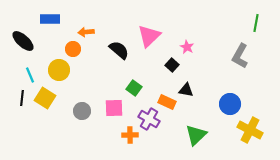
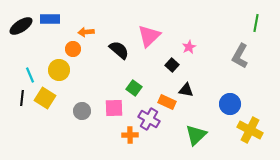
black ellipse: moved 2 px left, 15 px up; rotated 75 degrees counterclockwise
pink star: moved 2 px right; rotated 16 degrees clockwise
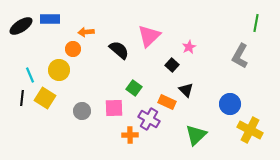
black triangle: rotated 35 degrees clockwise
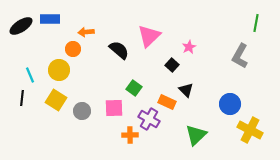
yellow square: moved 11 px right, 2 px down
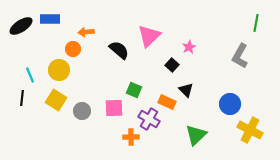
green square: moved 2 px down; rotated 14 degrees counterclockwise
orange cross: moved 1 px right, 2 px down
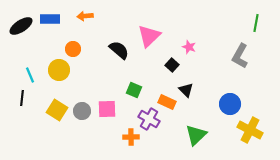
orange arrow: moved 1 px left, 16 px up
pink star: rotated 24 degrees counterclockwise
yellow square: moved 1 px right, 10 px down
pink square: moved 7 px left, 1 px down
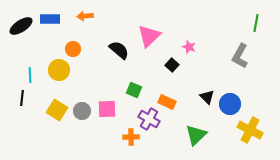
cyan line: rotated 21 degrees clockwise
black triangle: moved 21 px right, 7 px down
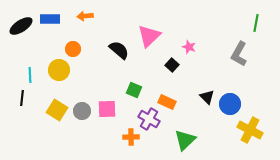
gray L-shape: moved 1 px left, 2 px up
green triangle: moved 11 px left, 5 px down
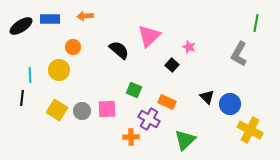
orange circle: moved 2 px up
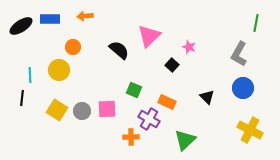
blue circle: moved 13 px right, 16 px up
